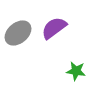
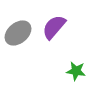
purple semicircle: moved 1 px up; rotated 12 degrees counterclockwise
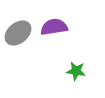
purple semicircle: rotated 40 degrees clockwise
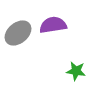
purple semicircle: moved 1 px left, 2 px up
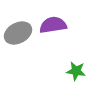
gray ellipse: rotated 12 degrees clockwise
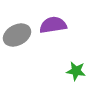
gray ellipse: moved 1 px left, 2 px down
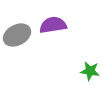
green star: moved 14 px right
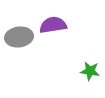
gray ellipse: moved 2 px right, 2 px down; rotated 20 degrees clockwise
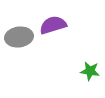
purple semicircle: rotated 8 degrees counterclockwise
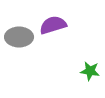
gray ellipse: rotated 8 degrees clockwise
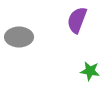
purple semicircle: moved 24 px right, 5 px up; rotated 52 degrees counterclockwise
